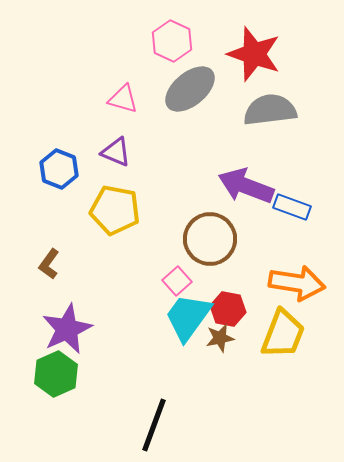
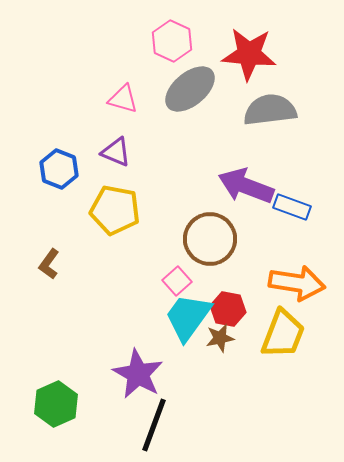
red star: moved 5 px left; rotated 14 degrees counterclockwise
purple star: moved 71 px right, 45 px down; rotated 18 degrees counterclockwise
green hexagon: moved 30 px down
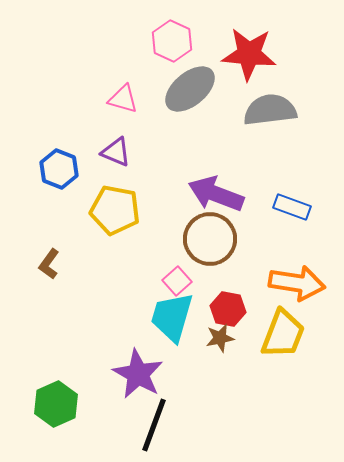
purple arrow: moved 30 px left, 8 px down
cyan trapezoid: moved 16 px left; rotated 20 degrees counterclockwise
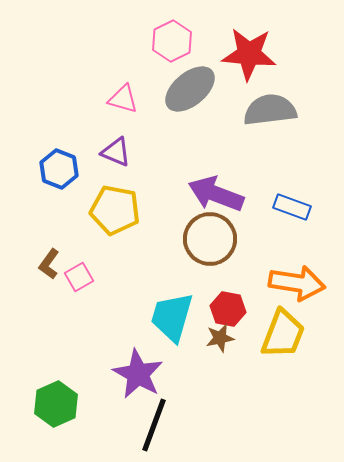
pink hexagon: rotated 9 degrees clockwise
pink square: moved 98 px left, 4 px up; rotated 12 degrees clockwise
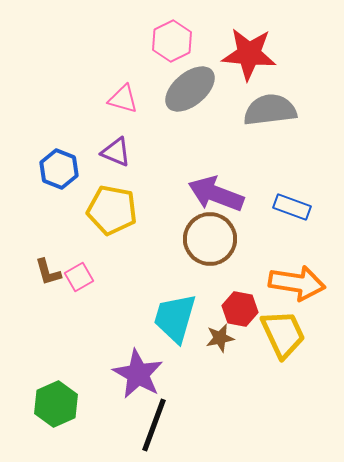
yellow pentagon: moved 3 px left
brown L-shape: moved 1 px left, 8 px down; rotated 52 degrees counterclockwise
red hexagon: moved 12 px right
cyan trapezoid: moved 3 px right, 1 px down
yellow trapezoid: rotated 46 degrees counterclockwise
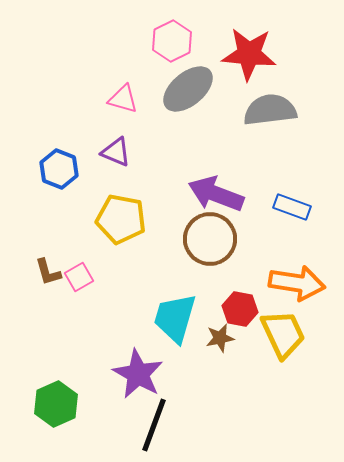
gray ellipse: moved 2 px left
yellow pentagon: moved 9 px right, 9 px down
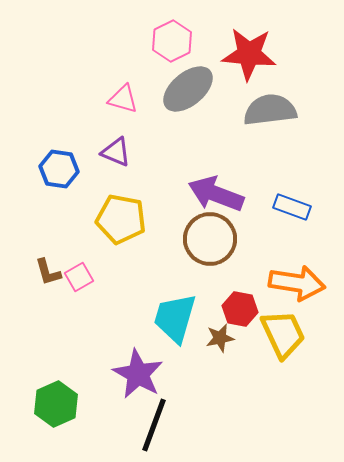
blue hexagon: rotated 12 degrees counterclockwise
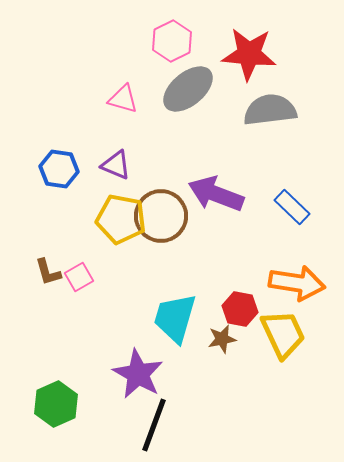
purple triangle: moved 13 px down
blue rectangle: rotated 24 degrees clockwise
brown circle: moved 49 px left, 23 px up
brown star: moved 2 px right, 1 px down
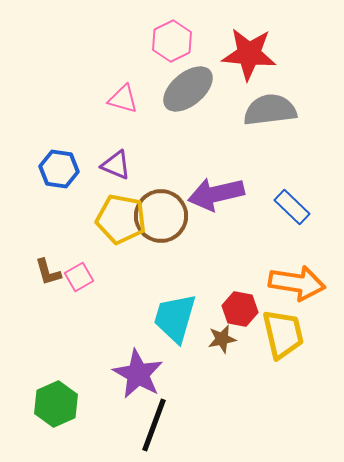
purple arrow: rotated 34 degrees counterclockwise
yellow trapezoid: rotated 12 degrees clockwise
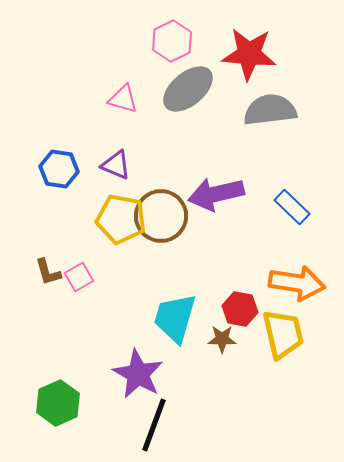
brown star: rotated 12 degrees clockwise
green hexagon: moved 2 px right, 1 px up
